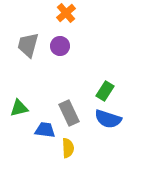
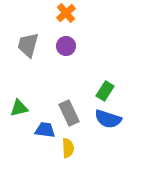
purple circle: moved 6 px right
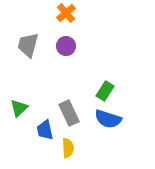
green triangle: rotated 30 degrees counterclockwise
blue trapezoid: rotated 110 degrees counterclockwise
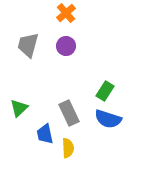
blue trapezoid: moved 4 px down
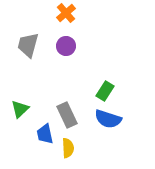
green triangle: moved 1 px right, 1 px down
gray rectangle: moved 2 px left, 2 px down
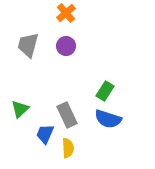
blue trapezoid: rotated 35 degrees clockwise
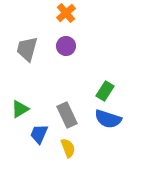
gray trapezoid: moved 1 px left, 4 px down
green triangle: rotated 12 degrees clockwise
blue trapezoid: moved 6 px left
yellow semicircle: rotated 18 degrees counterclockwise
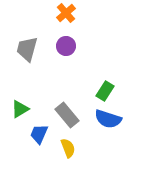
gray rectangle: rotated 15 degrees counterclockwise
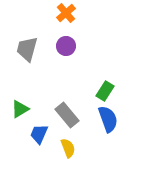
blue semicircle: rotated 128 degrees counterclockwise
